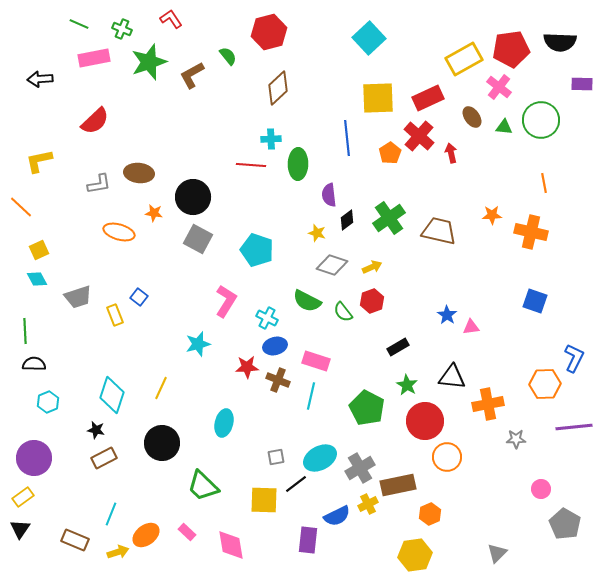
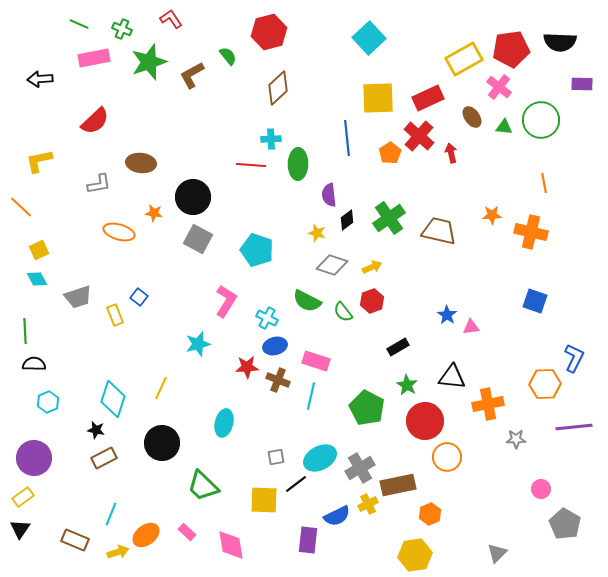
brown ellipse at (139, 173): moved 2 px right, 10 px up
cyan diamond at (112, 395): moved 1 px right, 4 px down
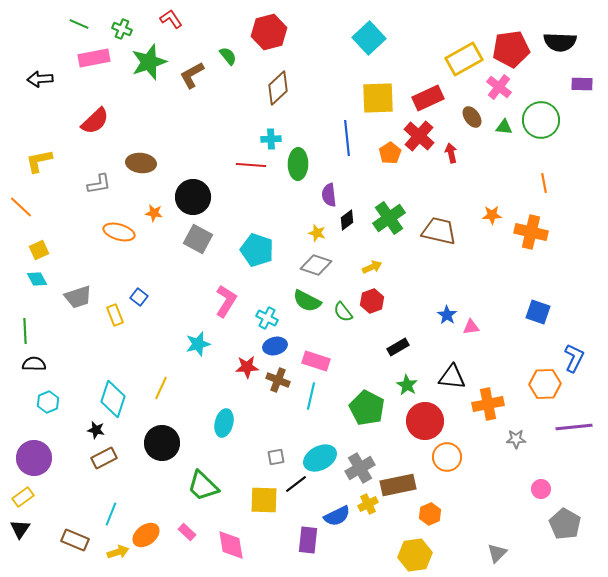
gray diamond at (332, 265): moved 16 px left
blue square at (535, 301): moved 3 px right, 11 px down
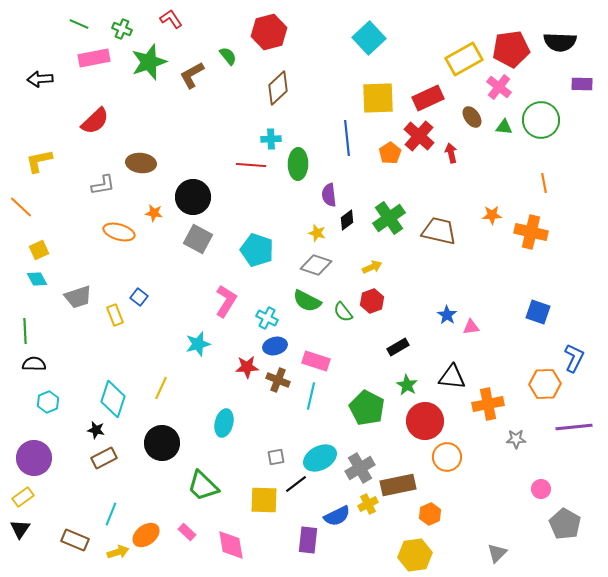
gray L-shape at (99, 184): moved 4 px right, 1 px down
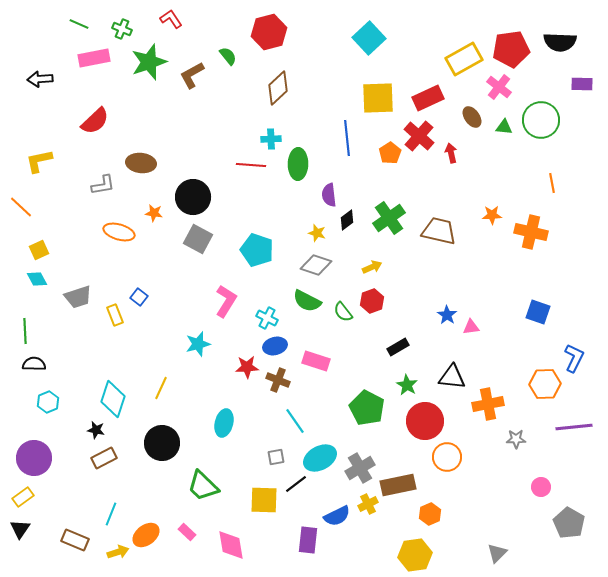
orange line at (544, 183): moved 8 px right
cyan line at (311, 396): moved 16 px left, 25 px down; rotated 48 degrees counterclockwise
pink circle at (541, 489): moved 2 px up
gray pentagon at (565, 524): moved 4 px right, 1 px up
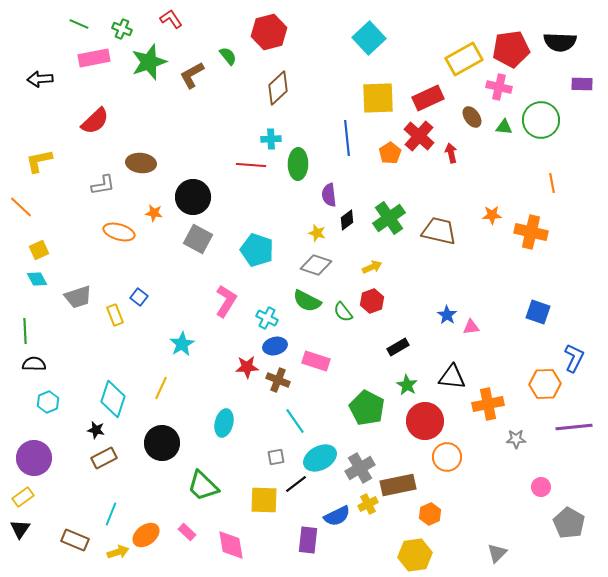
pink cross at (499, 87): rotated 25 degrees counterclockwise
cyan star at (198, 344): moved 16 px left; rotated 15 degrees counterclockwise
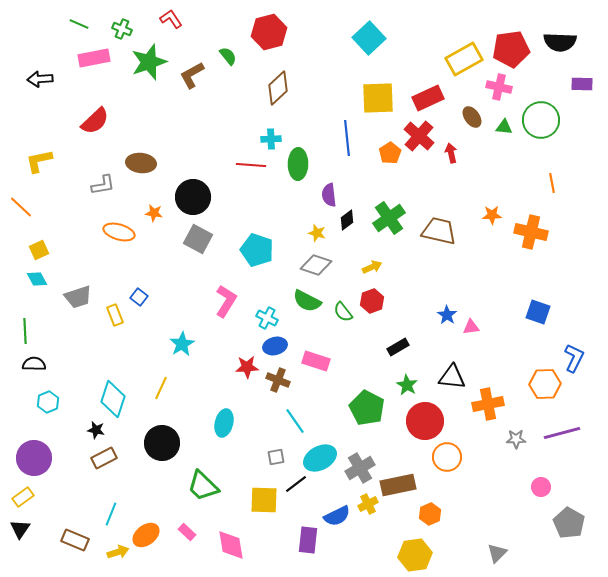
purple line at (574, 427): moved 12 px left, 6 px down; rotated 9 degrees counterclockwise
